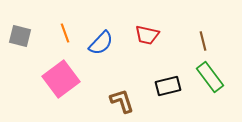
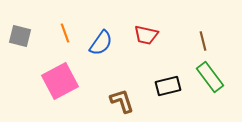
red trapezoid: moved 1 px left
blue semicircle: rotated 8 degrees counterclockwise
pink square: moved 1 px left, 2 px down; rotated 9 degrees clockwise
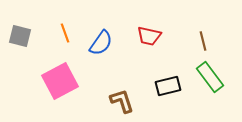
red trapezoid: moved 3 px right, 1 px down
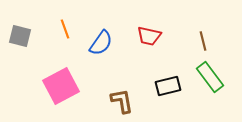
orange line: moved 4 px up
pink square: moved 1 px right, 5 px down
brown L-shape: rotated 8 degrees clockwise
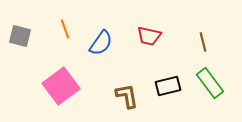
brown line: moved 1 px down
green rectangle: moved 6 px down
pink square: rotated 9 degrees counterclockwise
brown L-shape: moved 5 px right, 5 px up
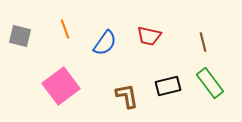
blue semicircle: moved 4 px right
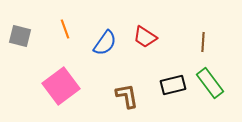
red trapezoid: moved 4 px left, 1 px down; rotated 20 degrees clockwise
brown line: rotated 18 degrees clockwise
black rectangle: moved 5 px right, 1 px up
